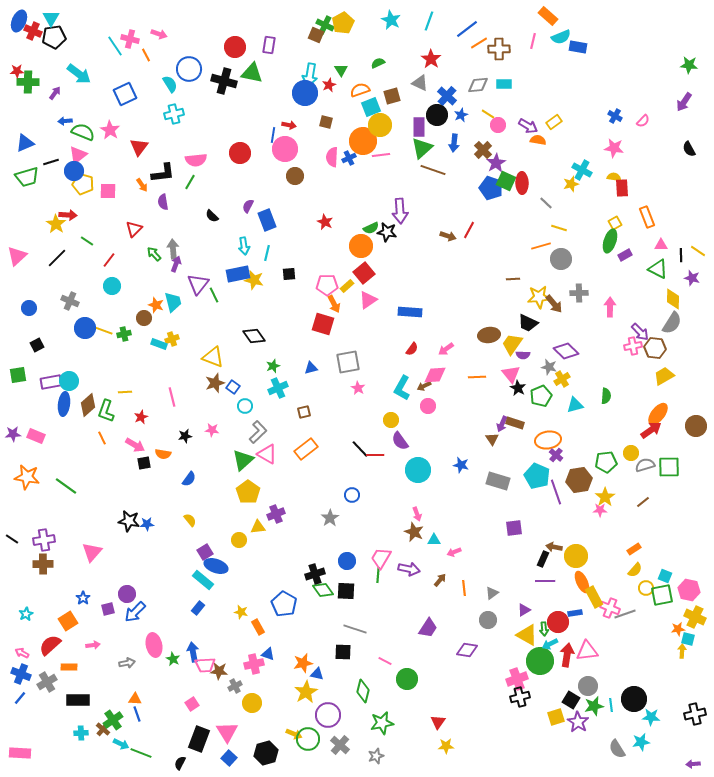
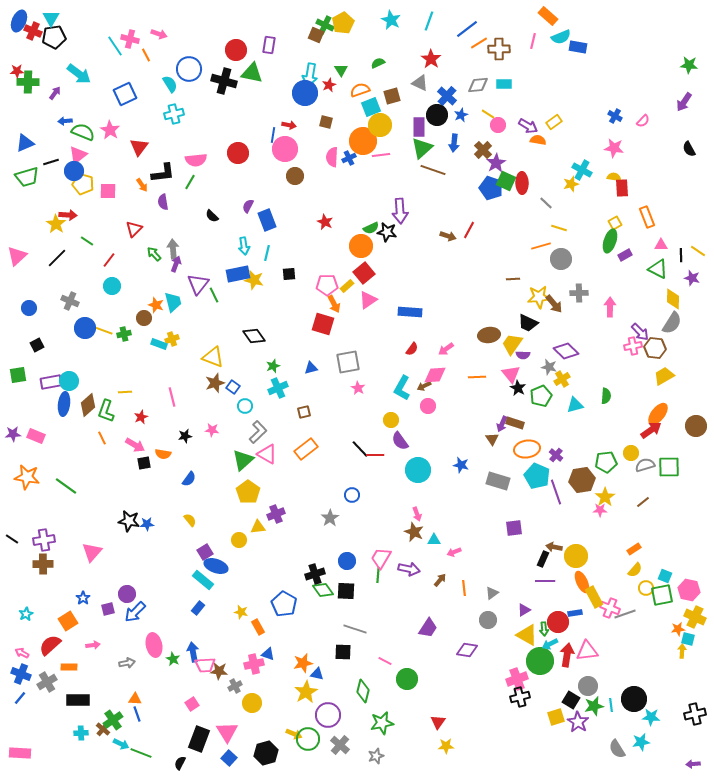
red circle at (235, 47): moved 1 px right, 3 px down
red circle at (240, 153): moved 2 px left
orange ellipse at (548, 440): moved 21 px left, 9 px down
brown hexagon at (579, 480): moved 3 px right
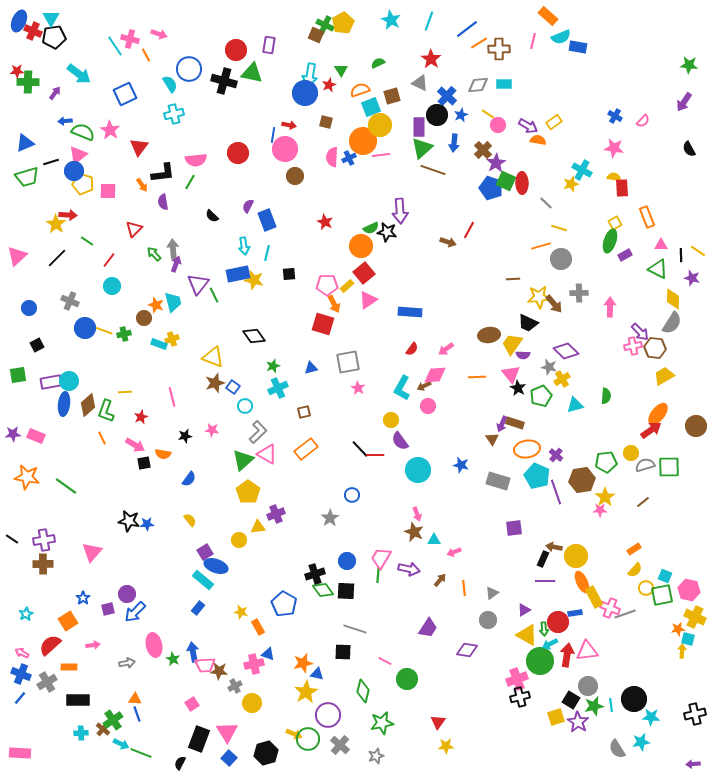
brown arrow at (448, 236): moved 6 px down
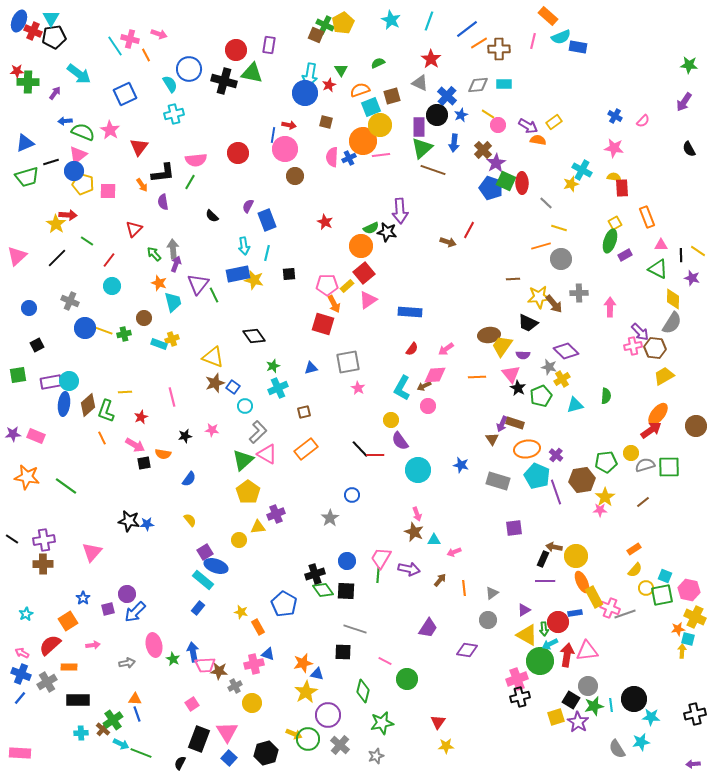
orange star at (156, 305): moved 3 px right, 22 px up
yellow trapezoid at (512, 344): moved 10 px left, 2 px down
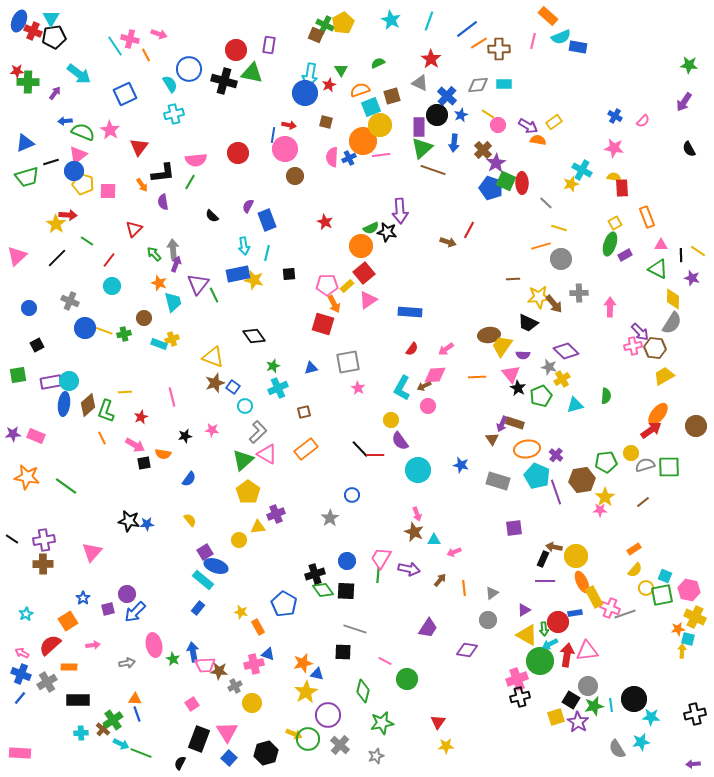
green ellipse at (610, 241): moved 3 px down
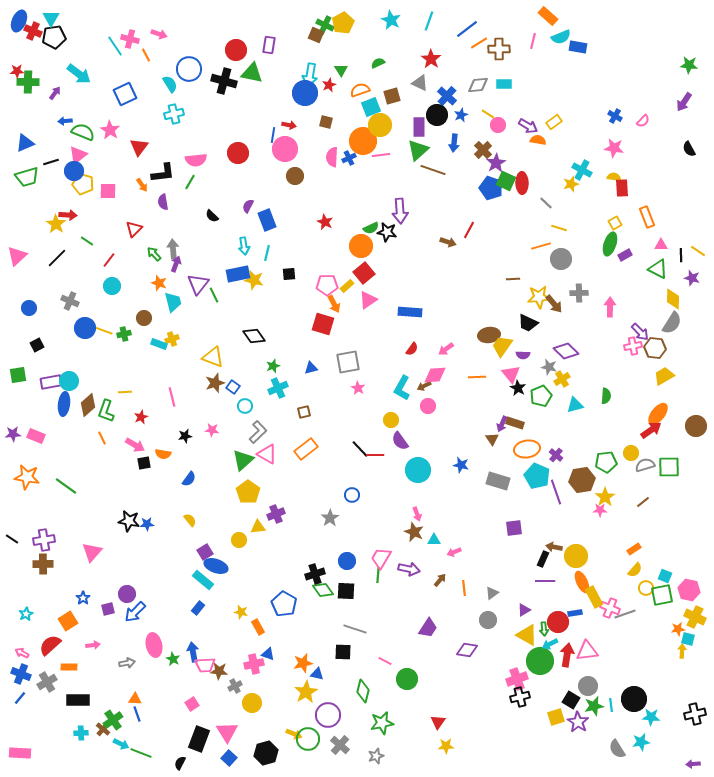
green triangle at (422, 148): moved 4 px left, 2 px down
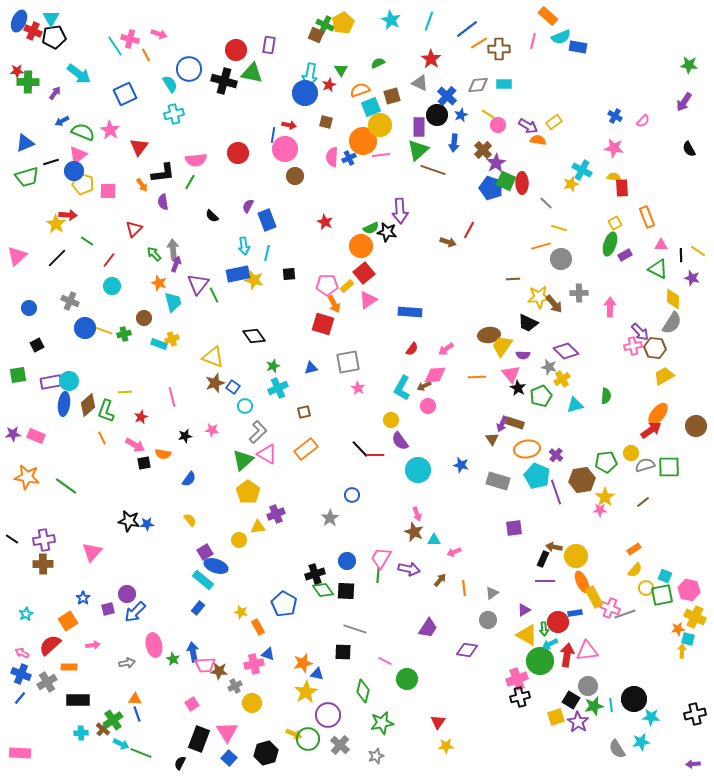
blue arrow at (65, 121): moved 3 px left; rotated 24 degrees counterclockwise
